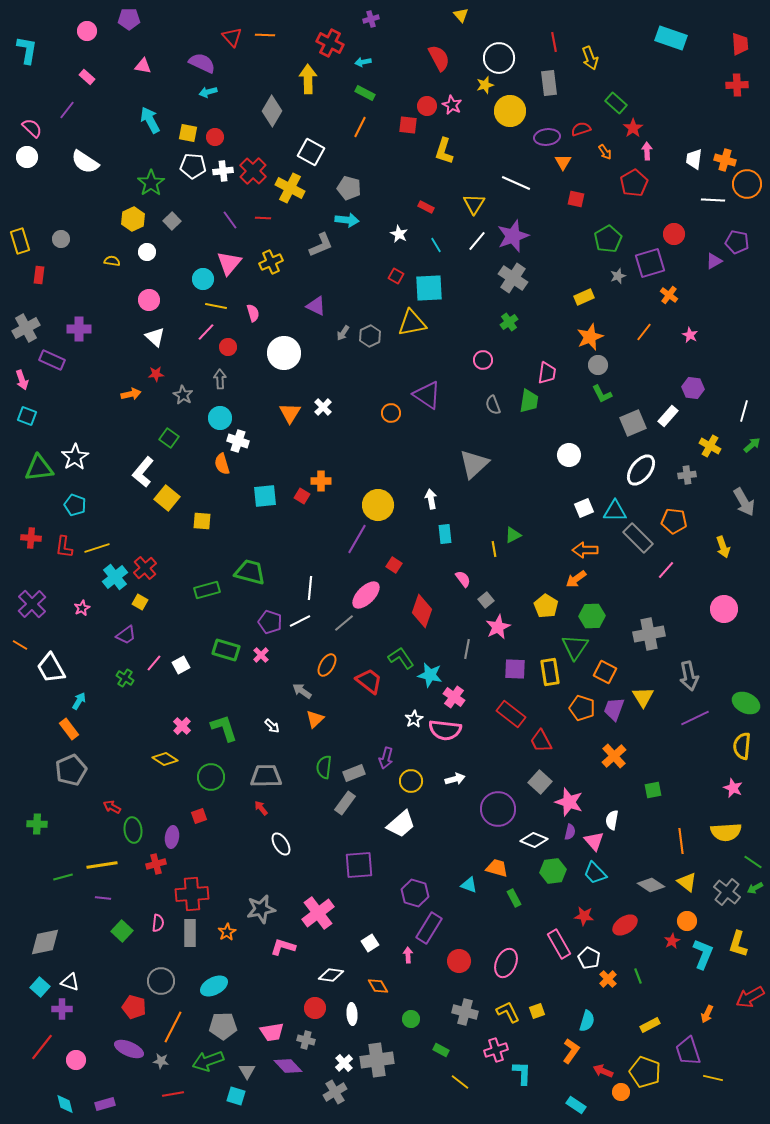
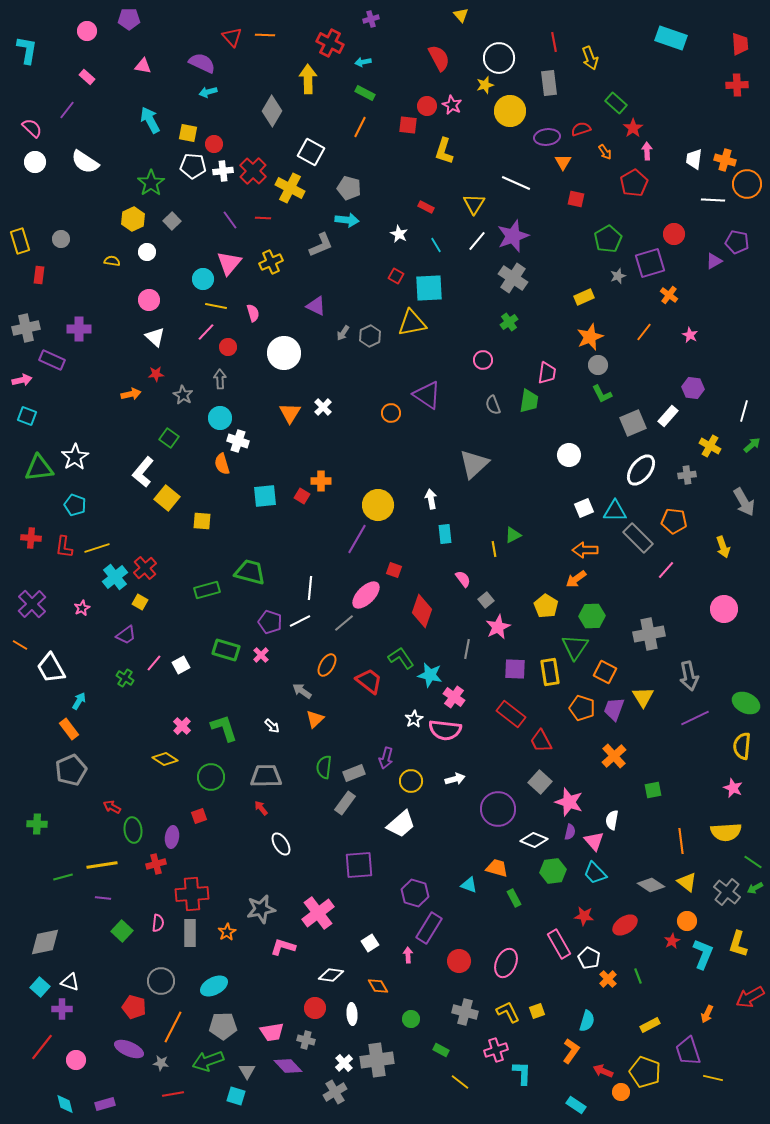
red circle at (215, 137): moved 1 px left, 7 px down
white circle at (27, 157): moved 8 px right, 5 px down
gray cross at (26, 328): rotated 16 degrees clockwise
pink arrow at (22, 380): rotated 84 degrees counterclockwise
red square at (394, 565): moved 5 px down; rotated 14 degrees counterclockwise
gray star at (161, 1061): moved 2 px down
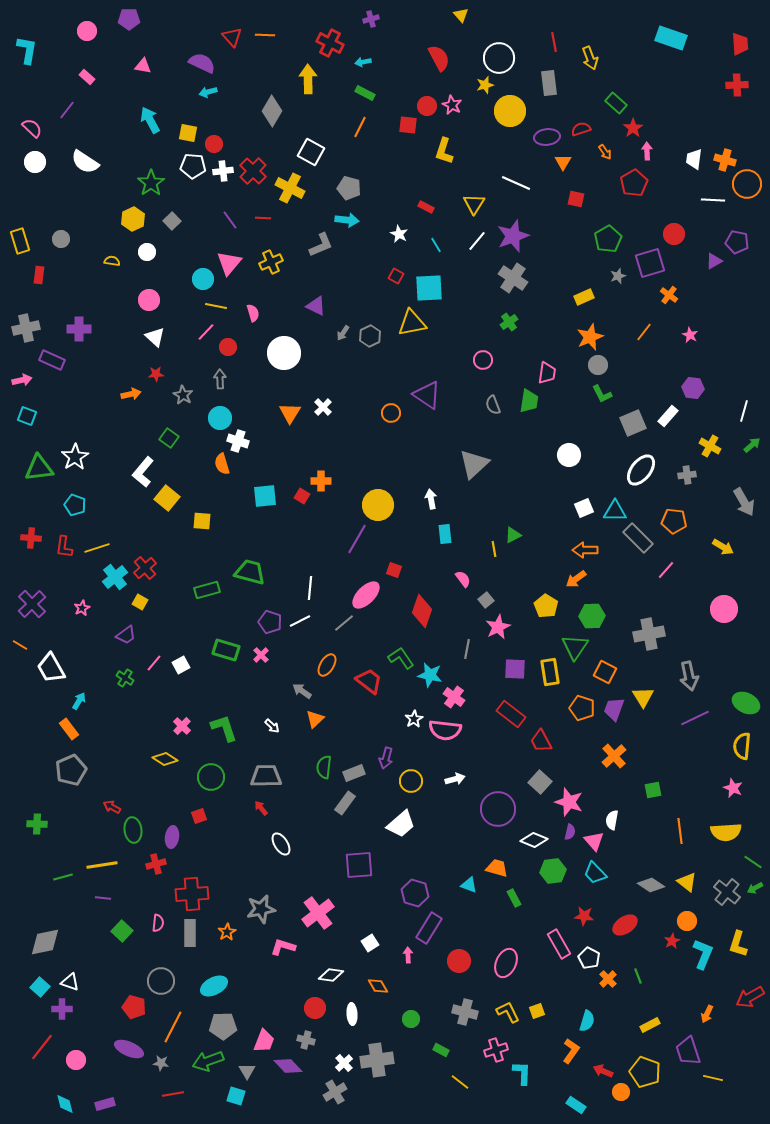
yellow arrow at (723, 547): rotated 40 degrees counterclockwise
orange line at (681, 841): moved 1 px left, 10 px up
pink trapezoid at (272, 1032): moved 8 px left, 9 px down; rotated 60 degrees counterclockwise
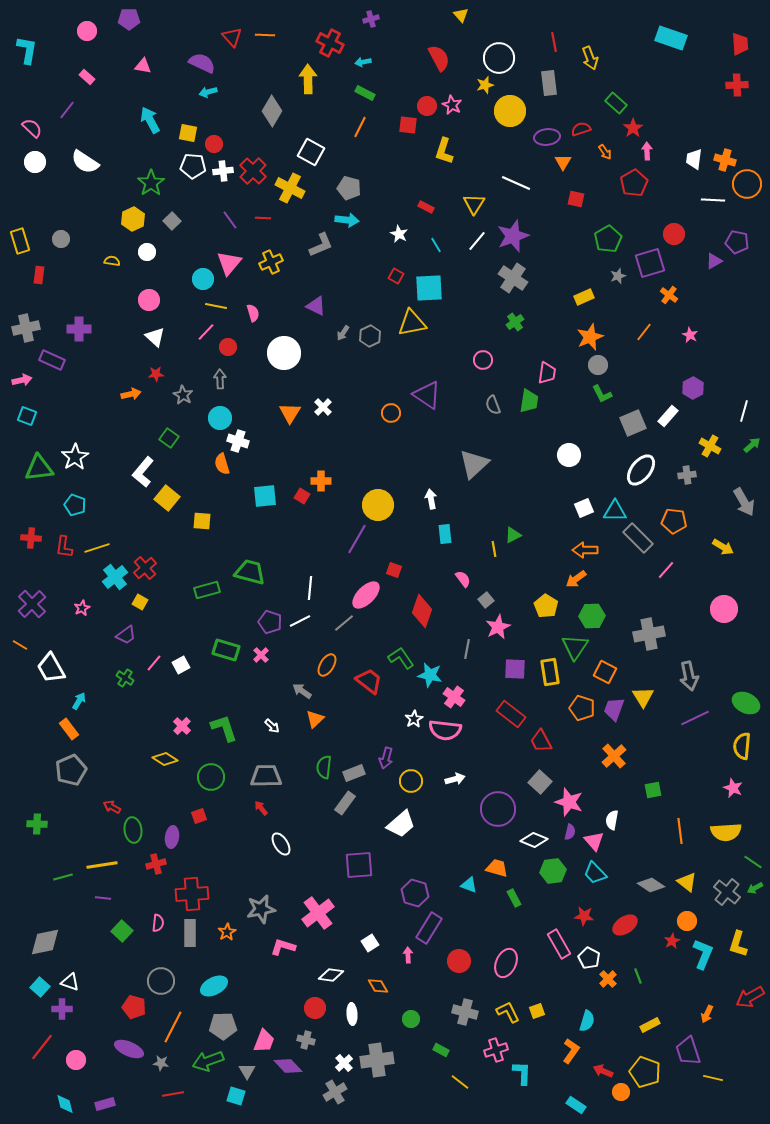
green cross at (509, 322): moved 6 px right
purple hexagon at (693, 388): rotated 25 degrees clockwise
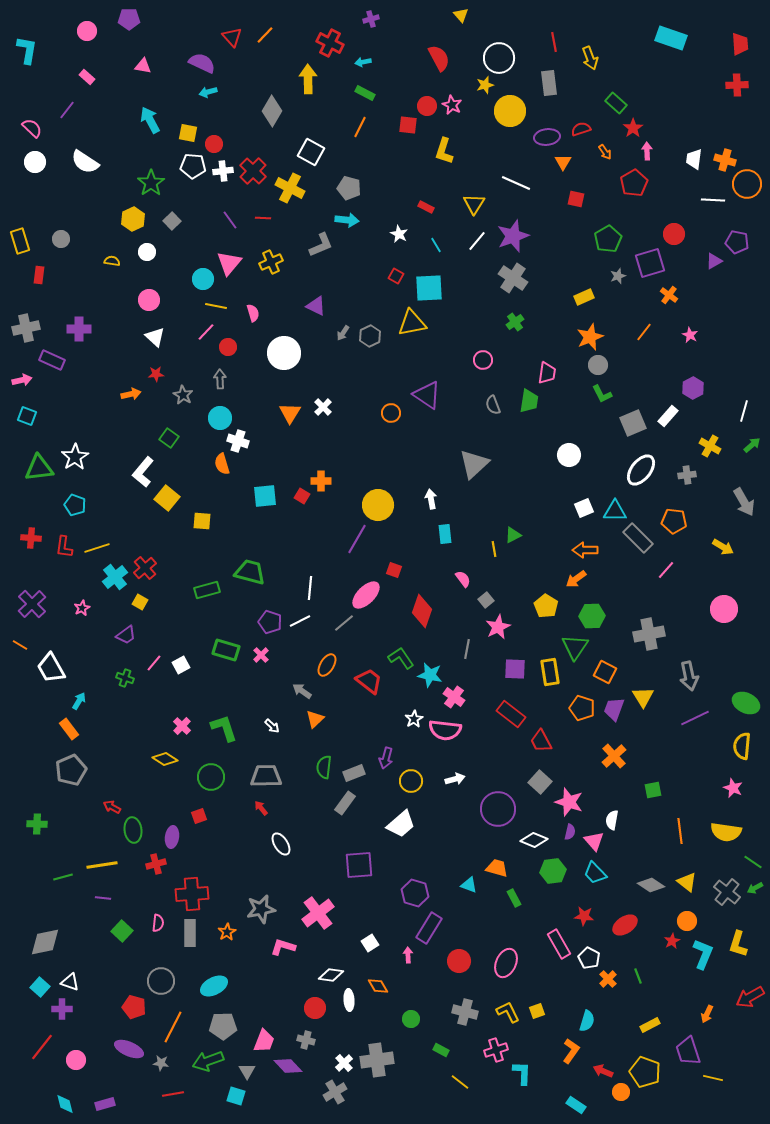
orange line at (265, 35): rotated 48 degrees counterclockwise
green cross at (125, 678): rotated 12 degrees counterclockwise
yellow semicircle at (726, 832): rotated 12 degrees clockwise
white ellipse at (352, 1014): moved 3 px left, 14 px up
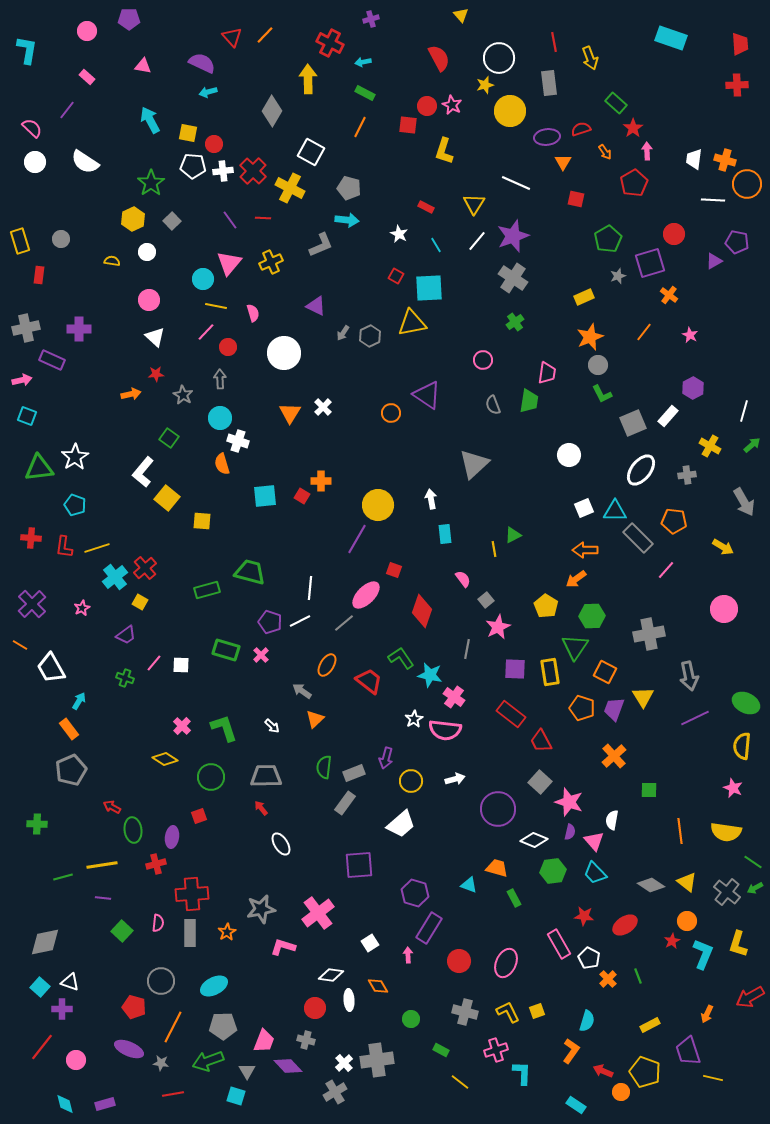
white square at (181, 665): rotated 30 degrees clockwise
green square at (653, 790): moved 4 px left; rotated 12 degrees clockwise
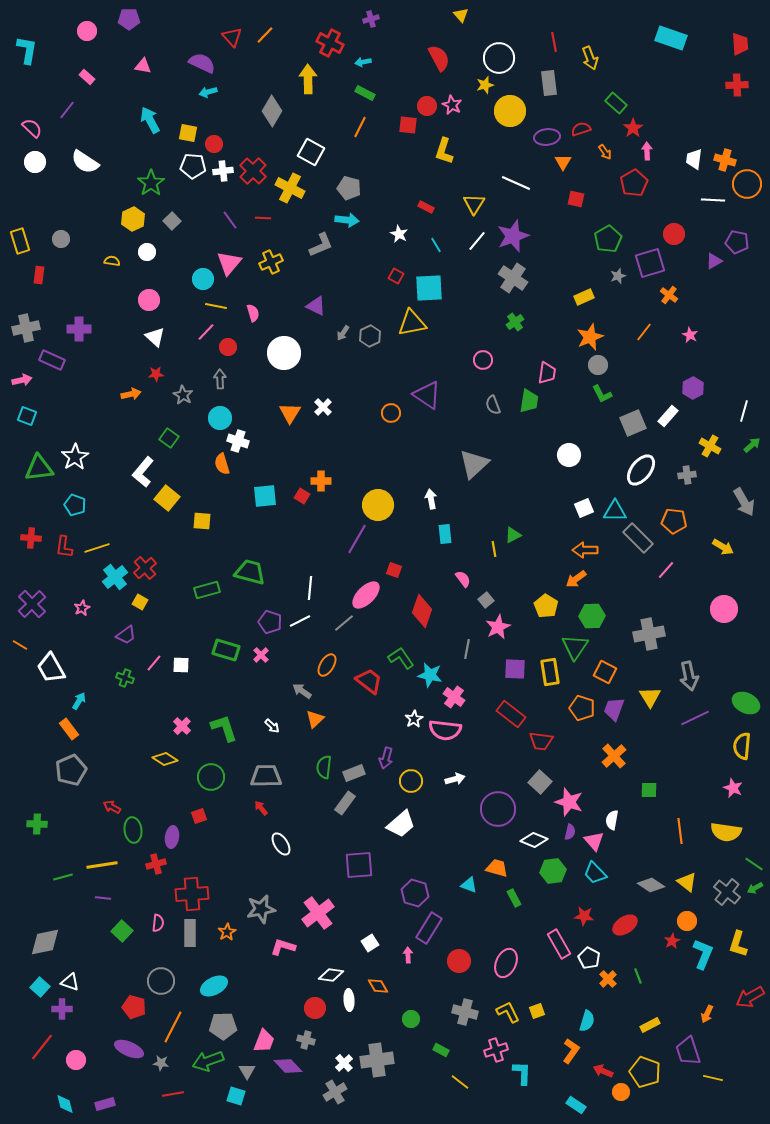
yellow triangle at (643, 697): moved 7 px right
red trapezoid at (541, 741): rotated 55 degrees counterclockwise
green line at (753, 862): moved 1 px right, 2 px down
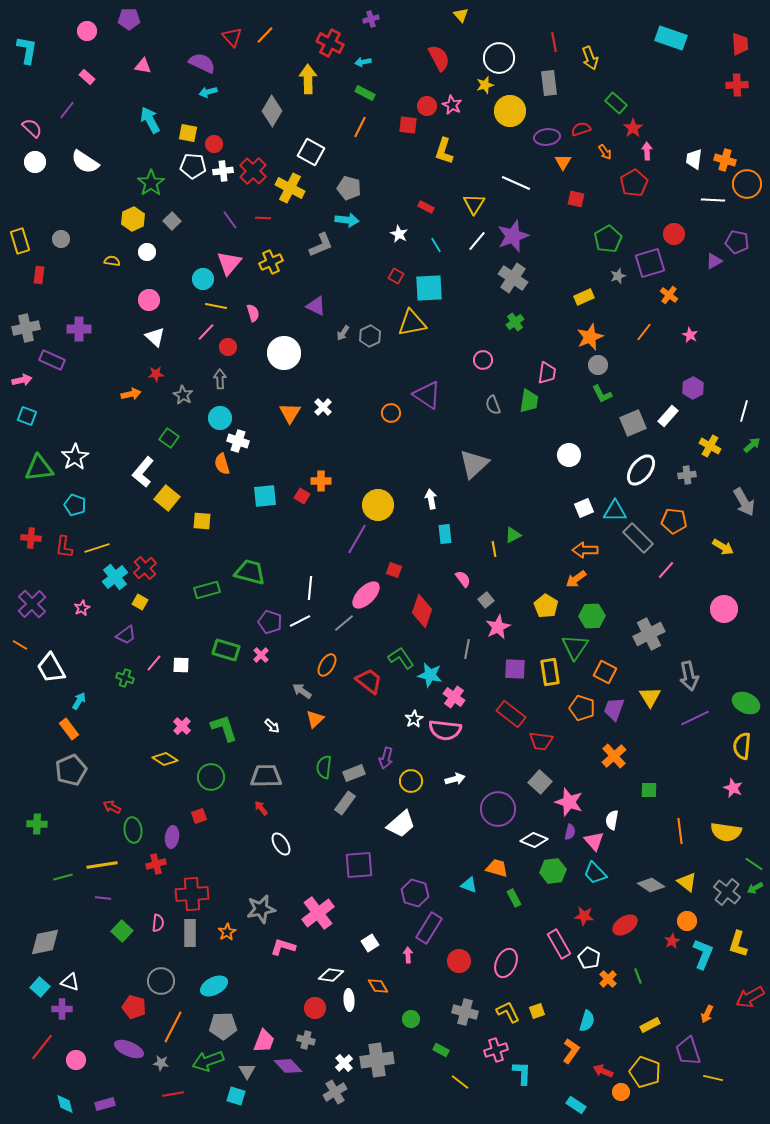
gray cross at (649, 634): rotated 16 degrees counterclockwise
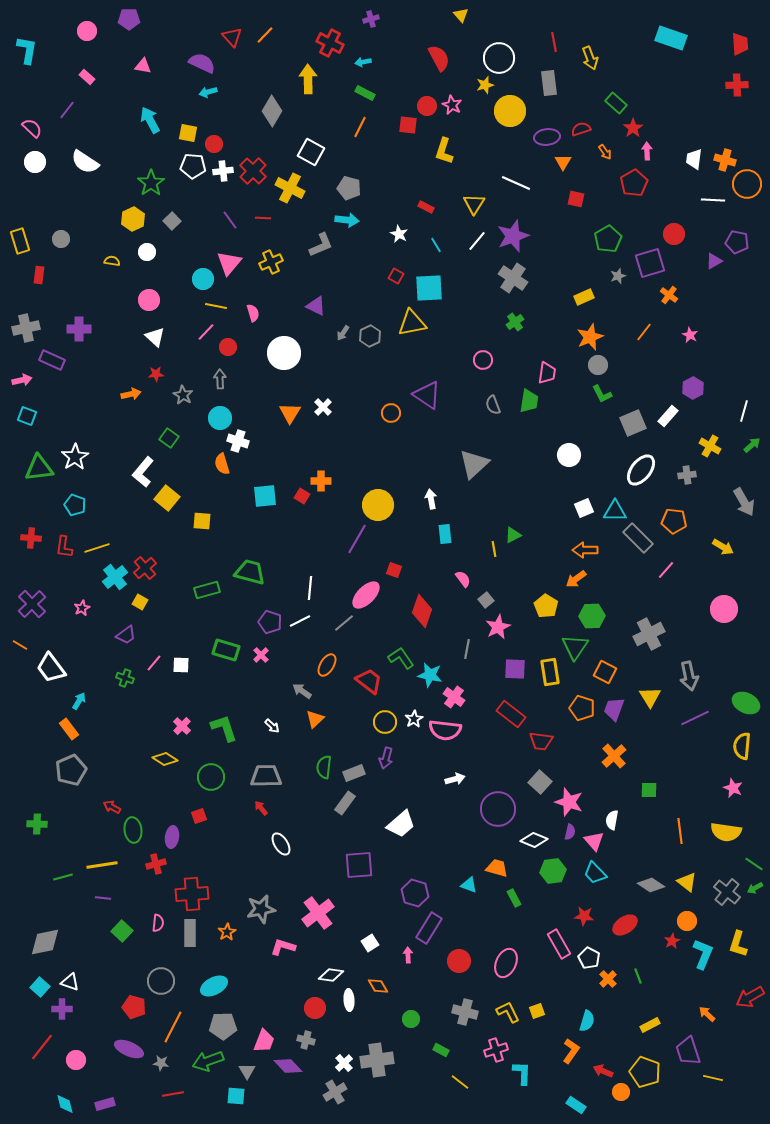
white trapezoid at (51, 668): rotated 8 degrees counterclockwise
yellow circle at (411, 781): moved 26 px left, 59 px up
orange arrow at (707, 1014): rotated 108 degrees clockwise
cyan square at (236, 1096): rotated 12 degrees counterclockwise
